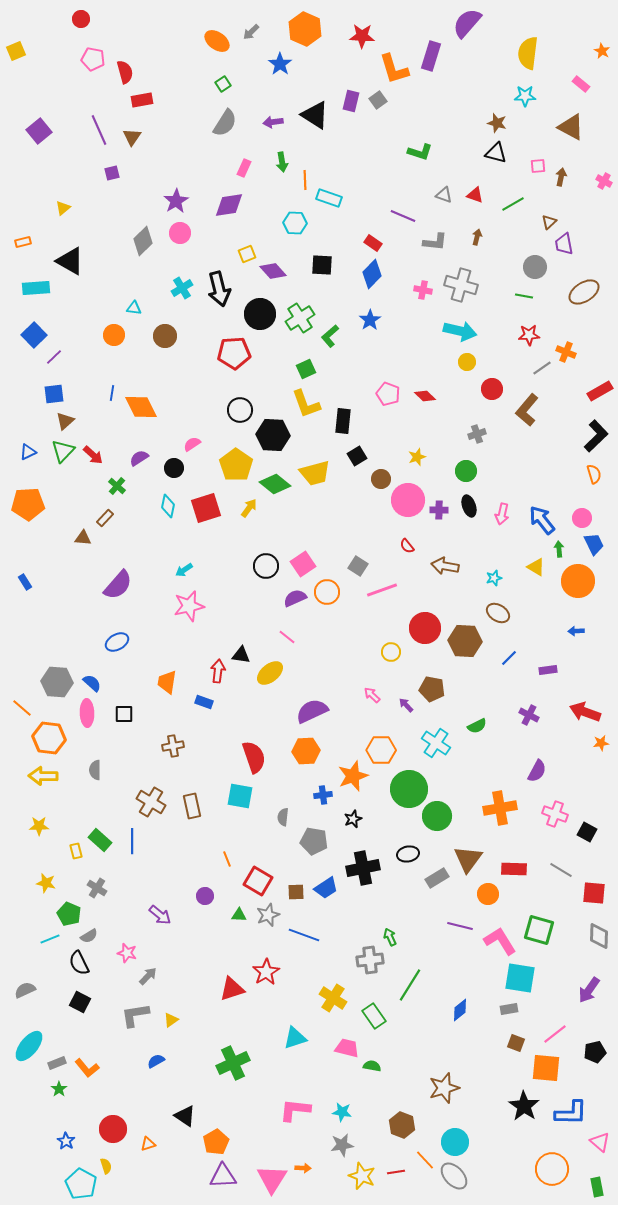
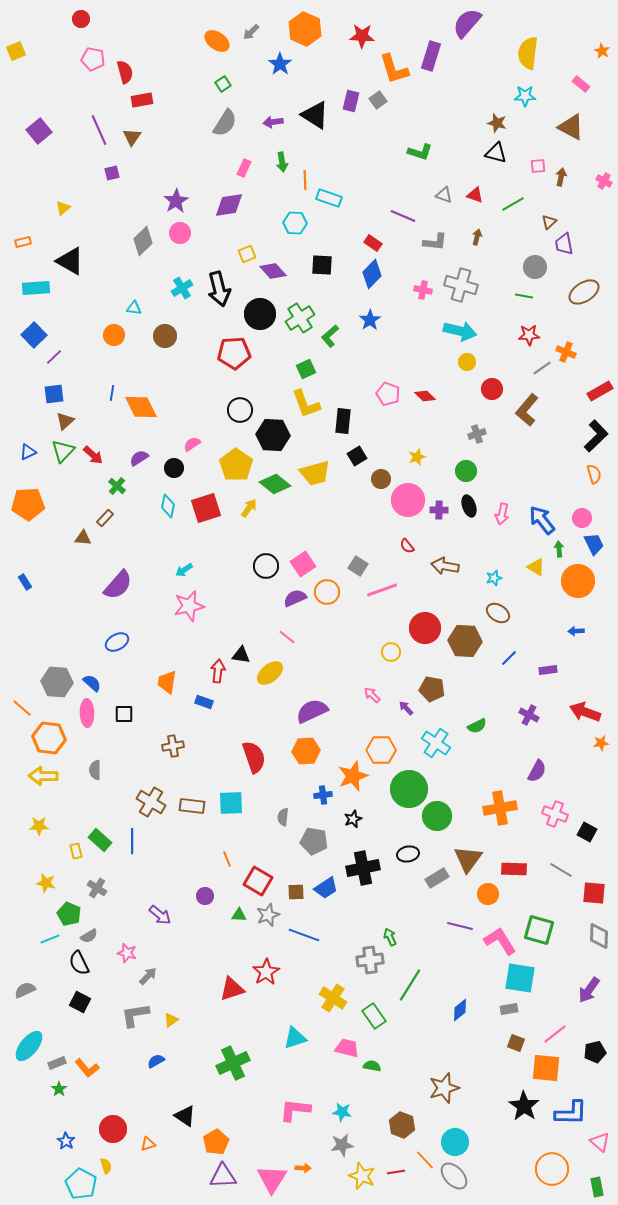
purple arrow at (406, 705): moved 3 px down
cyan square at (240, 796): moved 9 px left, 7 px down; rotated 12 degrees counterclockwise
brown rectangle at (192, 806): rotated 70 degrees counterclockwise
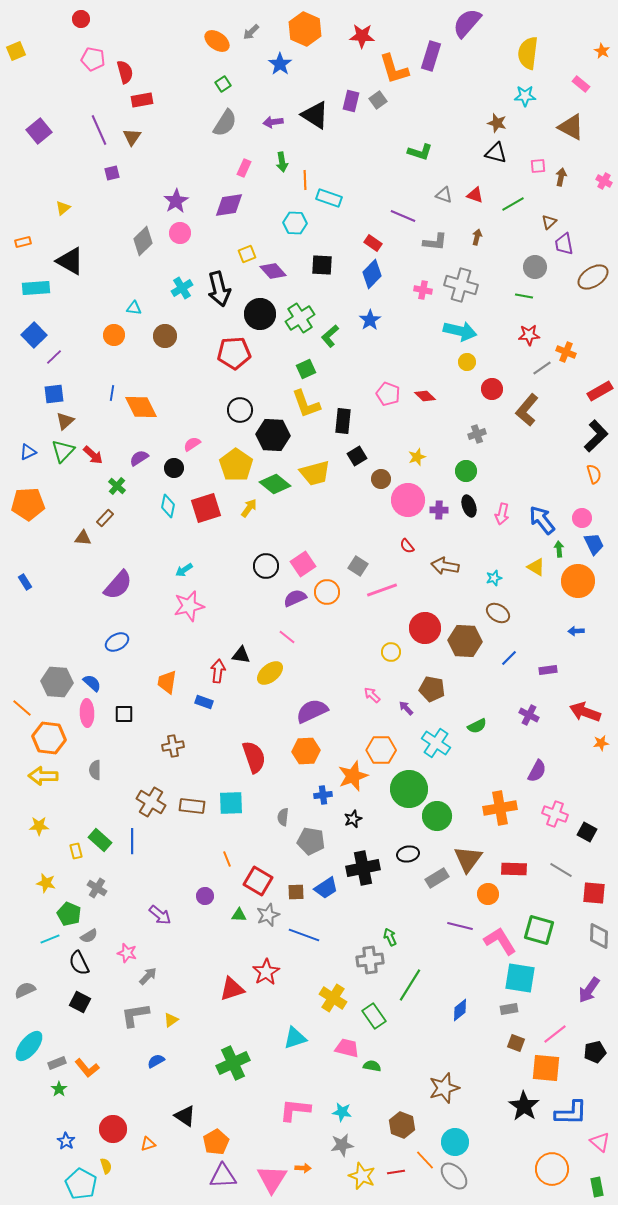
brown ellipse at (584, 292): moved 9 px right, 15 px up
gray pentagon at (314, 841): moved 3 px left
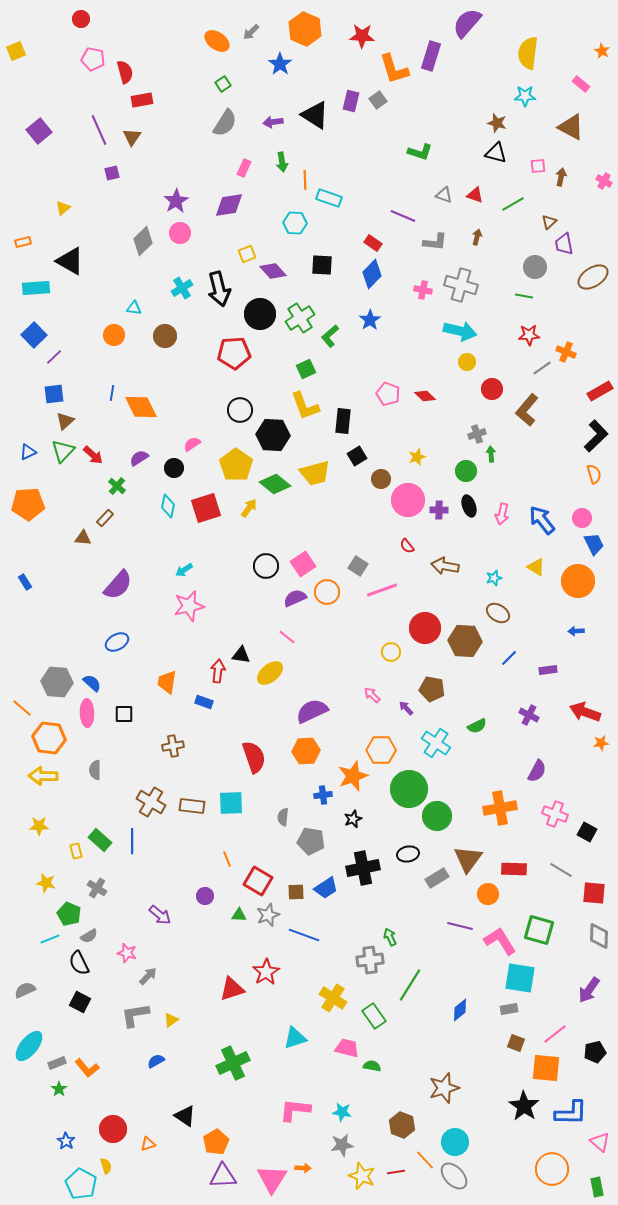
yellow L-shape at (306, 404): moved 1 px left, 2 px down
green arrow at (559, 549): moved 68 px left, 95 px up
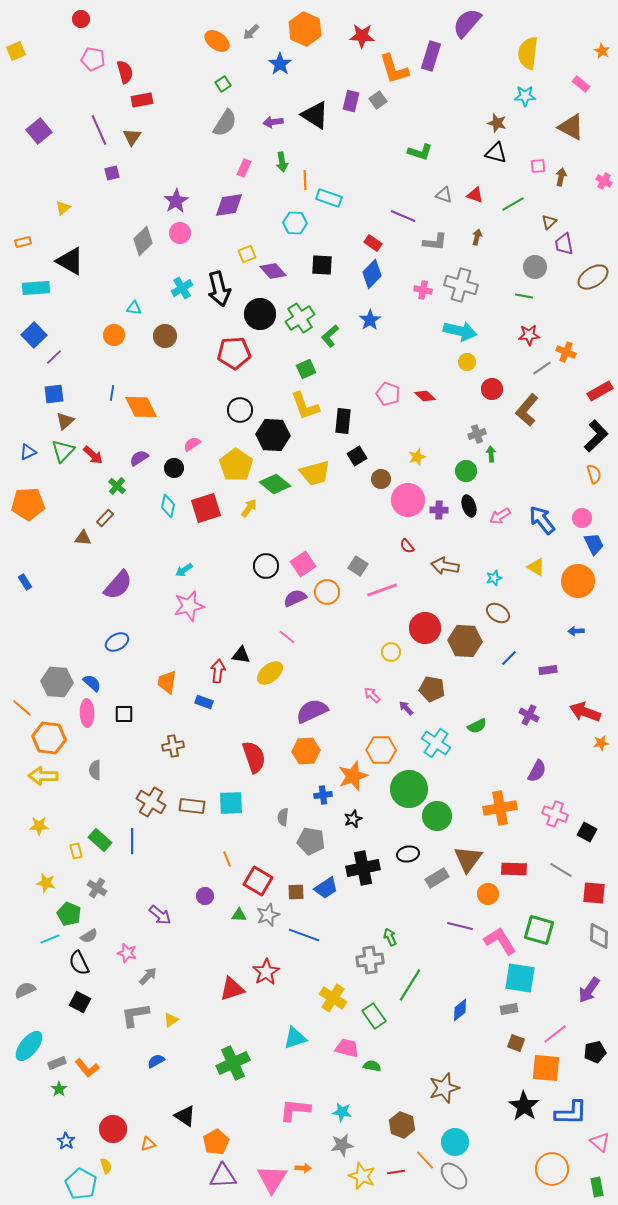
pink arrow at (502, 514): moved 2 px left, 2 px down; rotated 45 degrees clockwise
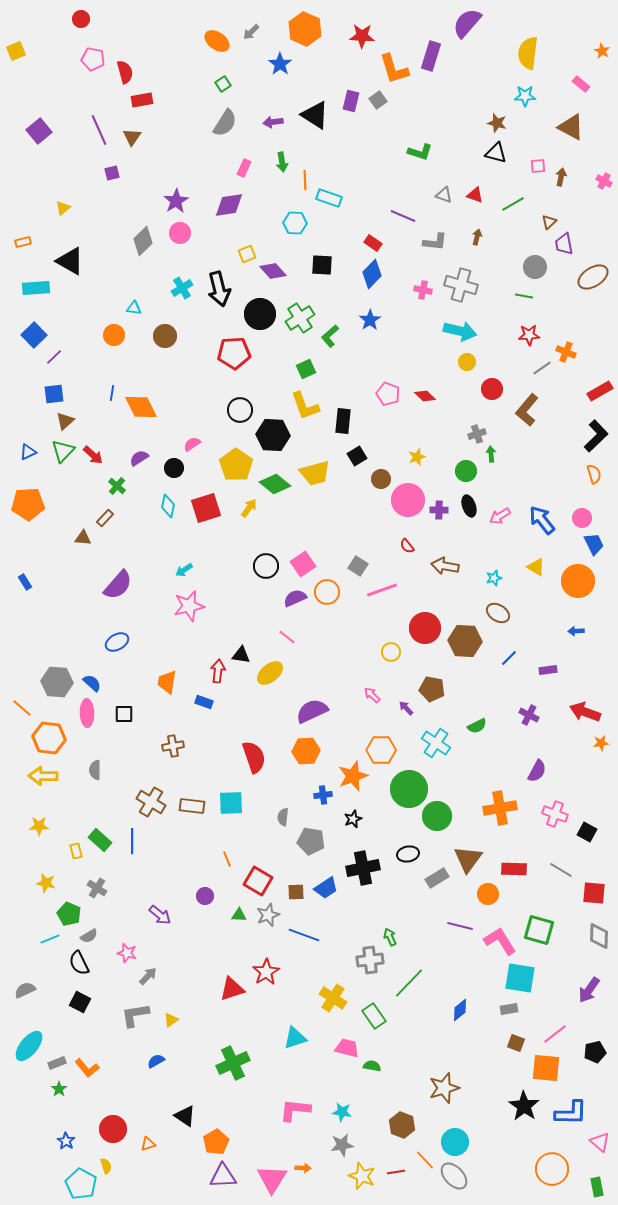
green line at (410, 985): moved 1 px left, 2 px up; rotated 12 degrees clockwise
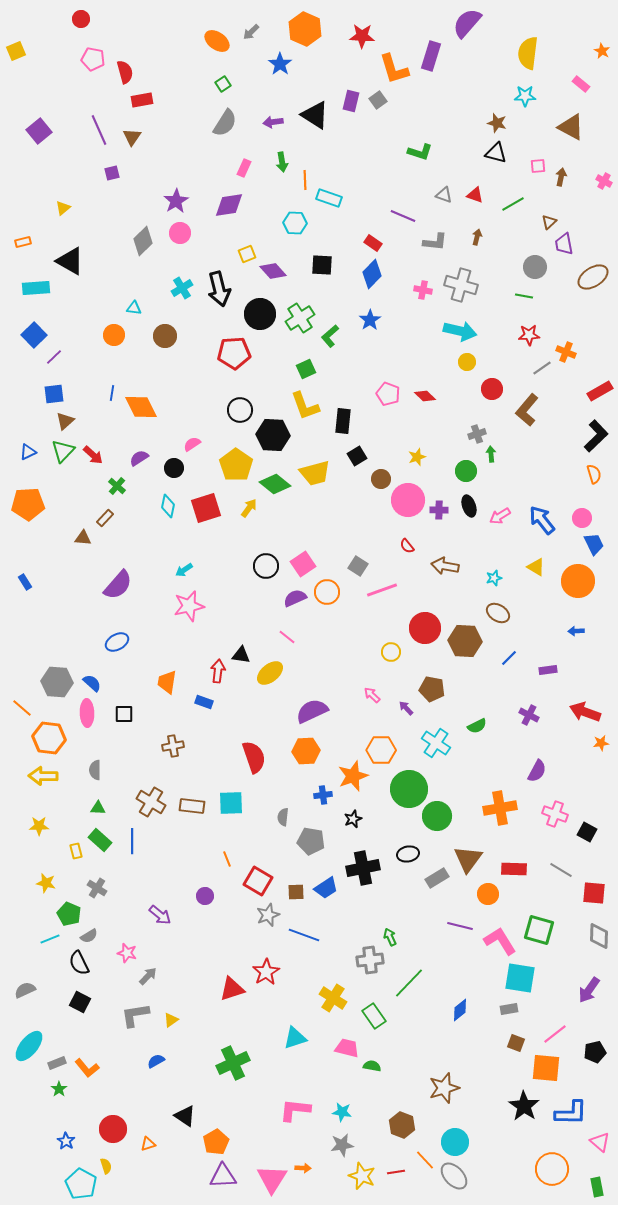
green triangle at (239, 915): moved 141 px left, 107 px up
